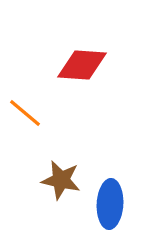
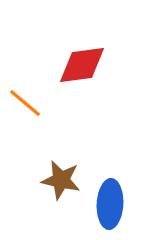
red diamond: rotated 12 degrees counterclockwise
orange line: moved 10 px up
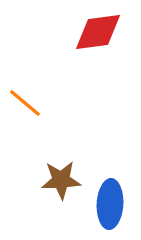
red diamond: moved 16 px right, 33 px up
brown star: rotated 15 degrees counterclockwise
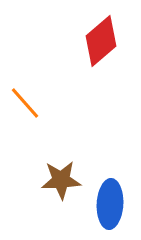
red diamond: moved 3 px right, 9 px down; rotated 33 degrees counterclockwise
orange line: rotated 9 degrees clockwise
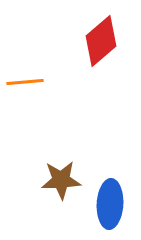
orange line: moved 21 px up; rotated 54 degrees counterclockwise
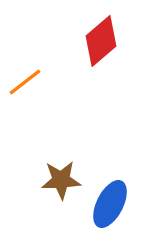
orange line: rotated 33 degrees counterclockwise
blue ellipse: rotated 24 degrees clockwise
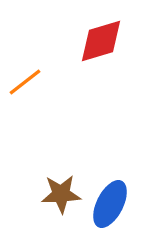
red diamond: rotated 24 degrees clockwise
brown star: moved 14 px down
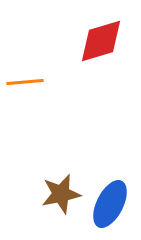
orange line: rotated 33 degrees clockwise
brown star: rotated 9 degrees counterclockwise
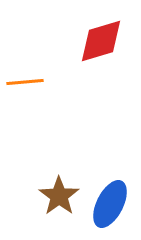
brown star: moved 2 px left, 2 px down; rotated 24 degrees counterclockwise
